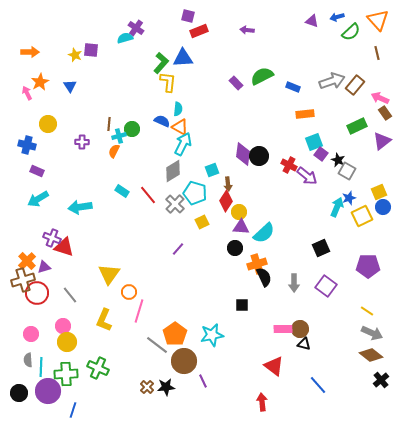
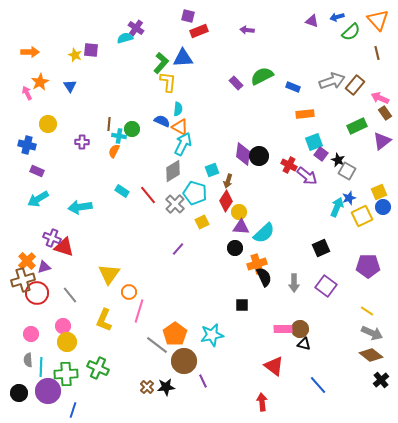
cyan cross at (119, 136): rotated 24 degrees clockwise
brown arrow at (228, 184): moved 3 px up; rotated 24 degrees clockwise
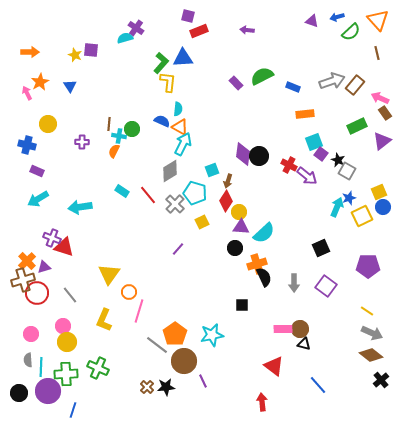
gray diamond at (173, 171): moved 3 px left
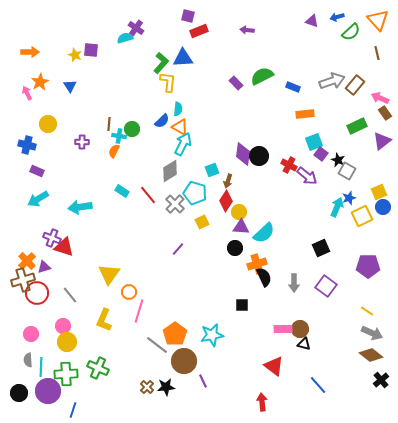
blue semicircle at (162, 121): rotated 112 degrees clockwise
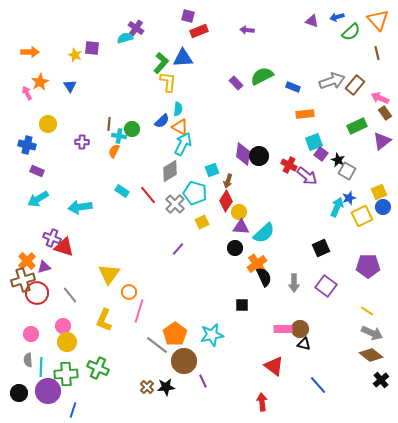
purple square at (91, 50): moved 1 px right, 2 px up
orange cross at (257, 264): rotated 18 degrees counterclockwise
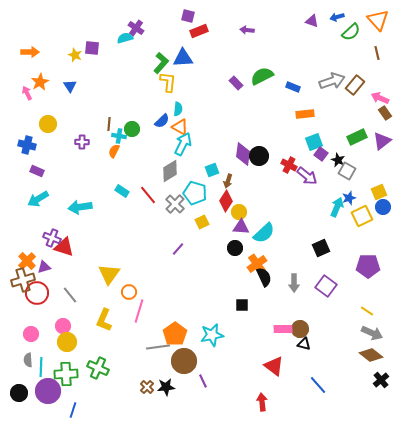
green rectangle at (357, 126): moved 11 px down
gray line at (157, 345): moved 1 px right, 2 px down; rotated 45 degrees counterclockwise
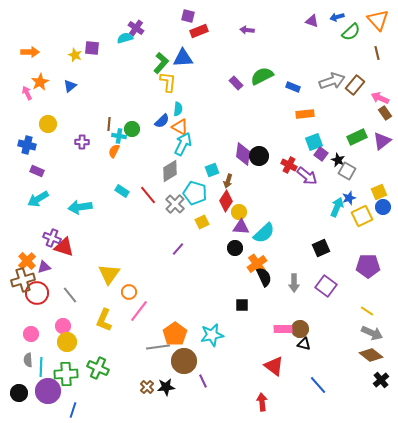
blue triangle at (70, 86): rotated 24 degrees clockwise
pink line at (139, 311): rotated 20 degrees clockwise
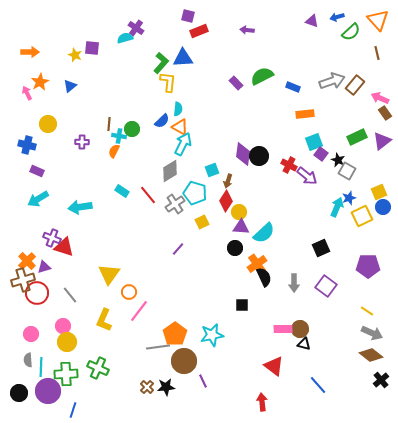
gray cross at (175, 204): rotated 12 degrees clockwise
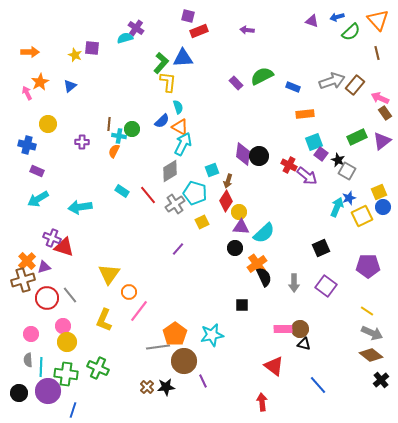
cyan semicircle at (178, 109): moved 2 px up; rotated 24 degrees counterclockwise
red circle at (37, 293): moved 10 px right, 5 px down
green cross at (66, 374): rotated 10 degrees clockwise
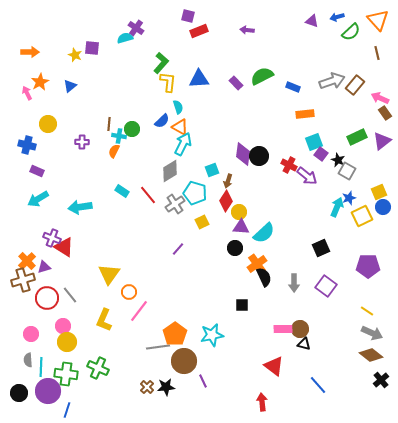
blue triangle at (183, 58): moved 16 px right, 21 px down
red triangle at (64, 247): rotated 15 degrees clockwise
blue line at (73, 410): moved 6 px left
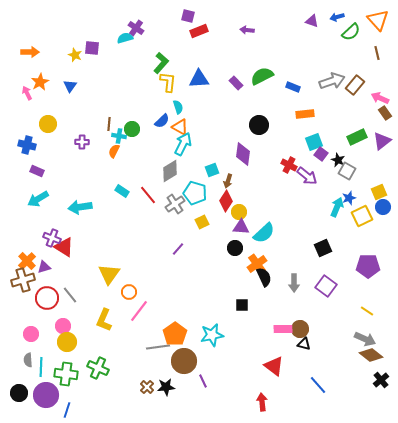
blue triangle at (70, 86): rotated 16 degrees counterclockwise
black circle at (259, 156): moved 31 px up
black square at (321, 248): moved 2 px right
gray arrow at (372, 333): moved 7 px left, 6 px down
purple circle at (48, 391): moved 2 px left, 4 px down
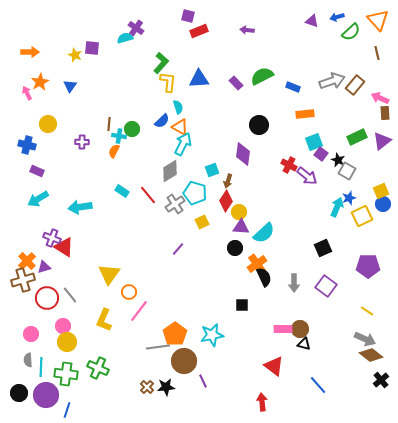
brown rectangle at (385, 113): rotated 32 degrees clockwise
yellow square at (379, 192): moved 2 px right, 1 px up
blue circle at (383, 207): moved 3 px up
